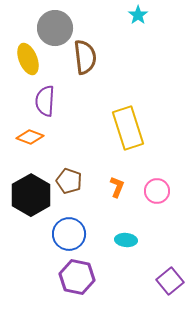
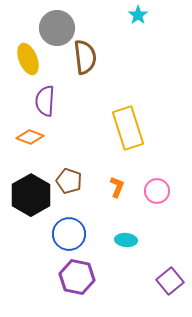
gray circle: moved 2 px right
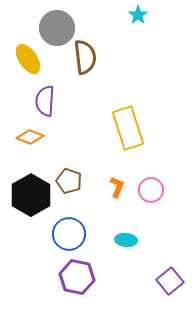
yellow ellipse: rotated 12 degrees counterclockwise
pink circle: moved 6 px left, 1 px up
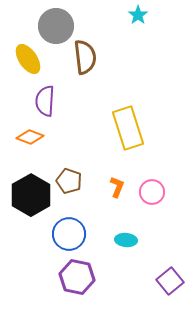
gray circle: moved 1 px left, 2 px up
pink circle: moved 1 px right, 2 px down
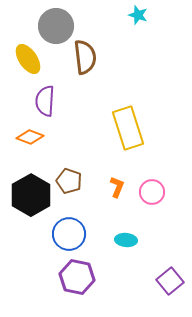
cyan star: rotated 18 degrees counterclockwise
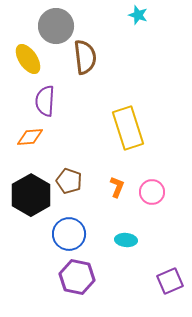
orange diamond: rotated 24 degrees counterclockwise
purple square: rotated 16 degrees clockwise
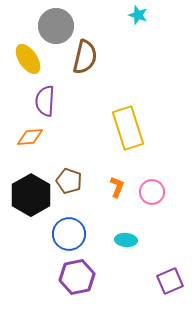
brown semicircle: rotated 20 degrees clockwise
purple hexagon: rotated 24 degrees counterclockwise
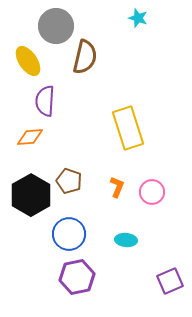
cyan star: moved 3 px down
yellow ellipse: moved 2 px down
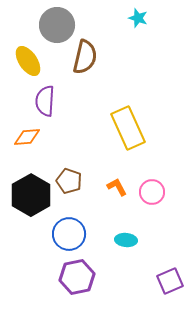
gray circle: moved 1 px right, 1 px up
yellow rectangle: rotated 6 degrees counterclockwise
orange diamond: moved 3 px left
orange L-shape: rotated 50 degrees counterclockwise
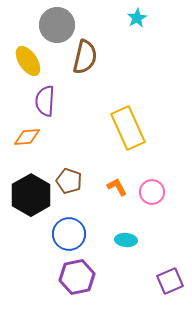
cyan star: moved 1 px left; rotated 24 degrees clockwise
